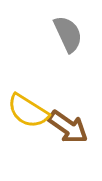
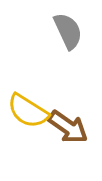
gray semicircle: moved 3 px up
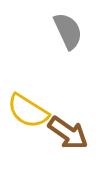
brown arrow: moved 6 px down
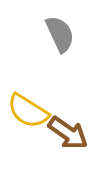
gray semicircle: moved 8 px left, 3 px down
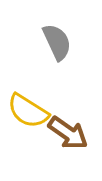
gray semicircle: moved 3 px left, 8 px down
